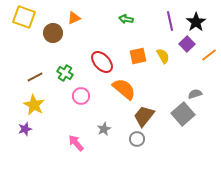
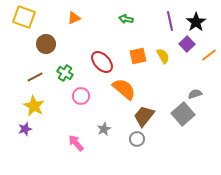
brown circle: moved 7 px left, 11 px down
yellow star: moved 1 px down
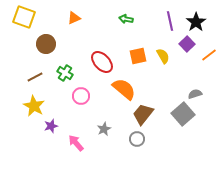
brown trapezoid: moved 1 px left, 2 px up
purple star: moved 26 px right, 3 px up
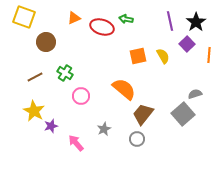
brown circle: moved 2 px up
orange line: rotated 49 degrees counterclockwise
red ellipse: moved 35 px up; rotated 30 degrees counterclockwise
yellow star: moved 5 px down
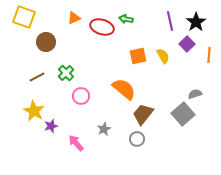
green cross: moved 1 px right; rotated 14 degrees clockwise
brown line: moved 2 px right
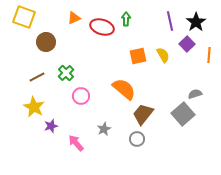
green arrow: rotated 80 degrees clockwise
yellow semicircle: moved 1 px up
yellow star: moved 4 px up
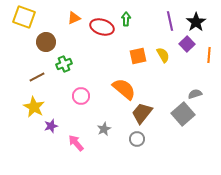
green cross: moved 2 px left, 9 px up; rotated 21 degrees clockwise
brown trapezoid: moved 1 px left, 1 px up
